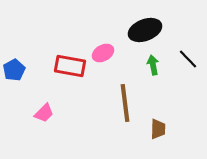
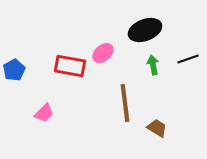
pink ellipse: rotated 10 degrees counterclockwise
black line: rotated 65 degrees counterclockwise
brown trapezoid: moved 1 px left, 1 px up; rotated 60 degrees counterclockwise
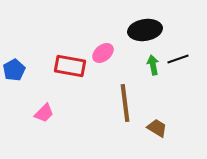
black ellipse: rotated 12 degrees clockwise
black line: moved 10 px left
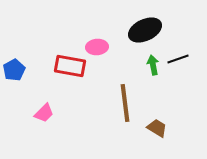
black ellipse: rotated 16 degrees counterclockwise
pink ellipse: moved 6 px left, 6 px up; rotated 35 degrees clockwise
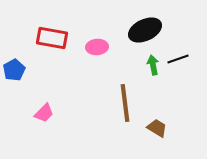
red rectangle: moved 18 px left, 28 px up
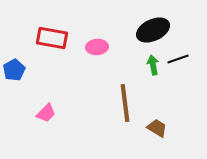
black ellipse: moved 8 px right
pink trapezoid: moved 2 px right
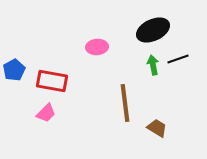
red rectangle: moved 43 px down
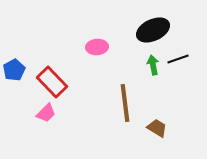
red rectangle: moved 1 px down; rotated 36 degrees clockwise
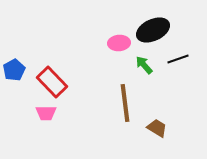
pink ellipse: moved 22 px right, 4 px up
green arrow: moved 9 px left; rotated 30 degrees counterclockwise
pink trapezoid: rotated 45 degrees clockwise
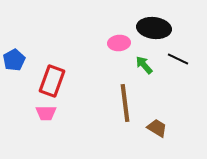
black ellipse: moved 1 px right, 2 px up; rotated 32 degrees clockwise
black line: rotated 45 degrees clockwise
blue pentagon: moved 10 px up
red rectangle: moved 1 px up; rotated 64 degrees clockwise
